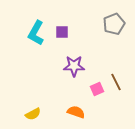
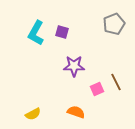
purple square: rotated 16 degrees clockwise
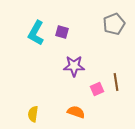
brown line: rotated 18 degrees clockwise
yellow semicircle: rotated 126 degrees clockwise
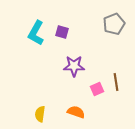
yellow semicircle: moved 7 px right
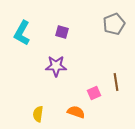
cyan L-shape: moved 14 px left
purple star: moved 18 px left
pink square: moved 3 px left, 4 px down
yellow semicircle: moved 2 px left
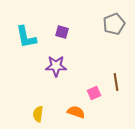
cyan L-shape: moved 4 px right, 4 px down; rotated 40 degrees counterclockwise
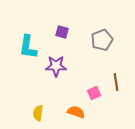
gray pentagon: moved 12 px left, 16 px down
cyan L-shape: moved 2 px right, 10 px down; rotated 20 degrees clockwise
yellow semicircle: moved 1 px up
